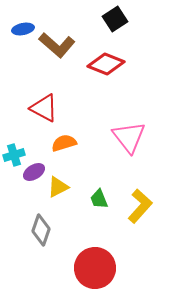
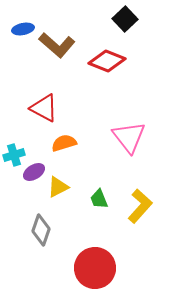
black square: moved 10 px right; rotated 10 degrees counterclockwise
red diamond: moved 1 px right, 3 px up
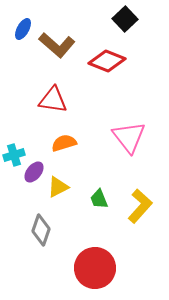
blue ellipse: rotated 50 degrees counterclockwise
red triangle: moved 9 px right, 8 px up; rotated 20 degrees counterclockwise
purple ellipse: rotated 20 degrees counterclockwise
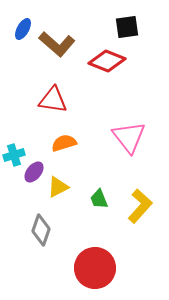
black square: moved 2 px right, 8 px down; rotated 35 degrees clockwise
brown L-shape: moved 1 px up
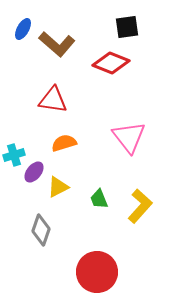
red diamond: moved 4 px right, 2 px down
red circle: moved 2 px right, 4 px down
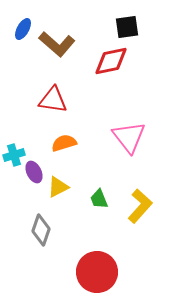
red diamond: moved 2 px up; rotated 33 degrees counterclockwise
purple ellipse: rotated 65 degrees counterclockwise
